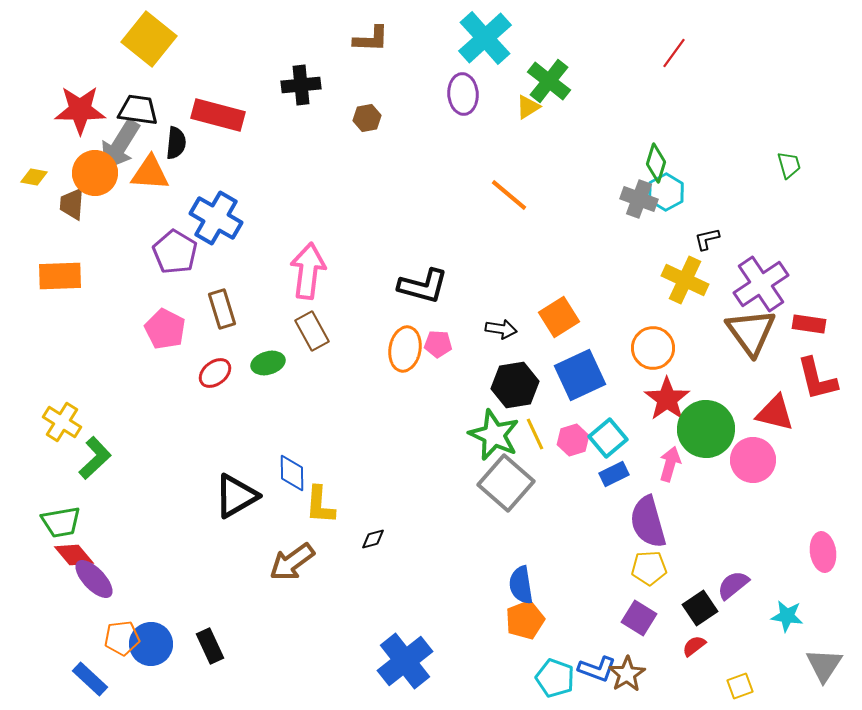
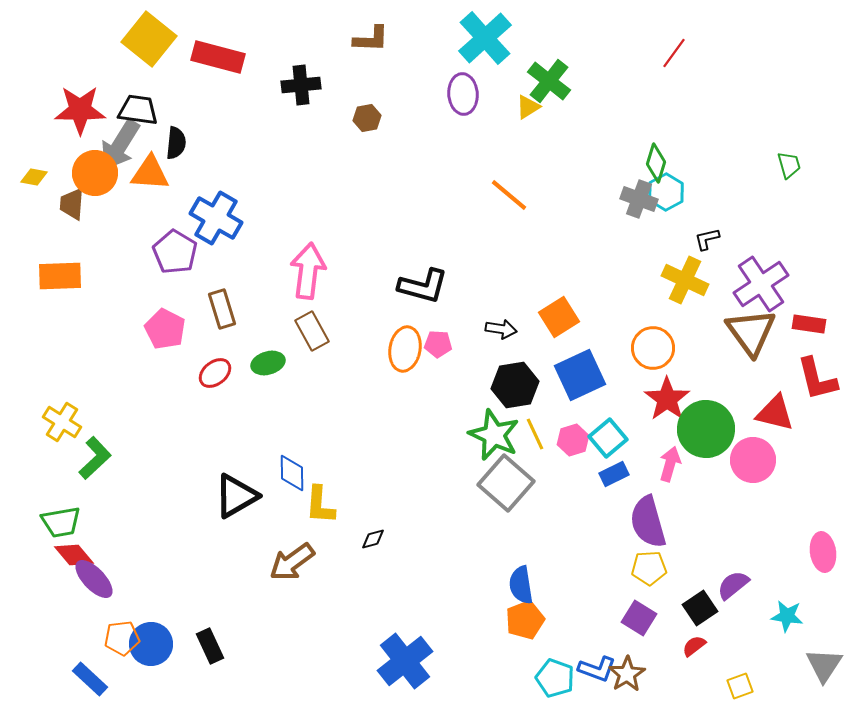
red rectangle at (218, 115): moved 58 px up
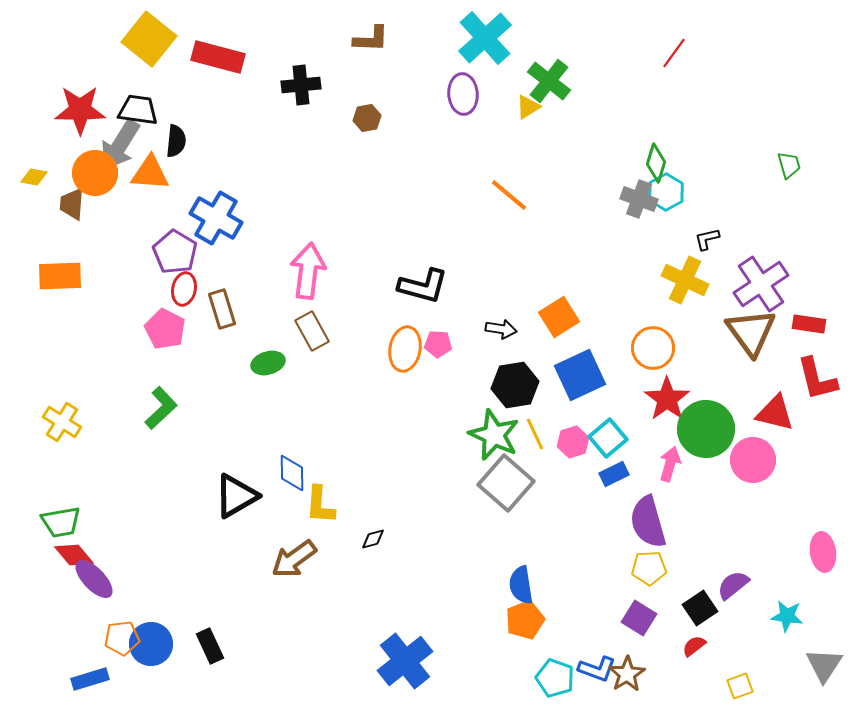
black semicircle at (176, 143): moved 2 px up
red ellipse at (215, 373): moved 31 px left, 84 px up; rotated 40 degrees counterclockwise
pink hexagon at (573, 440): moved 2 px down
green L-shape at (95, 458): moved 66 px right, 50 px up
brown arrow at (292, 562): moved 2 px right, 3 px up
blue rectangle at (90, 679): rotated 60 degrees counterclockwise
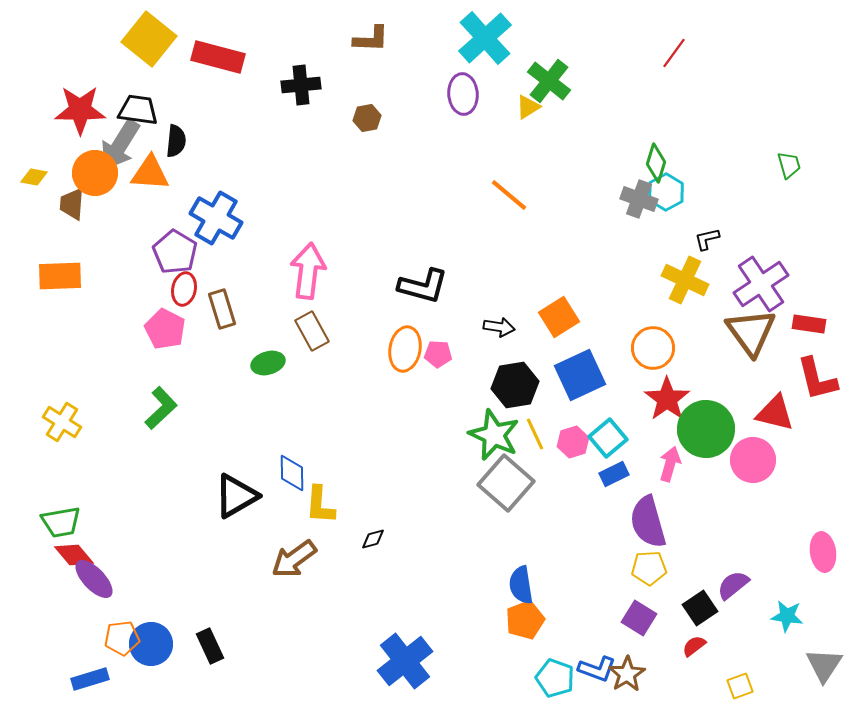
black arrow at (501, 329): moved 2 px left, 2 px up
pink pentagon at (438, 344): moved 10 px down
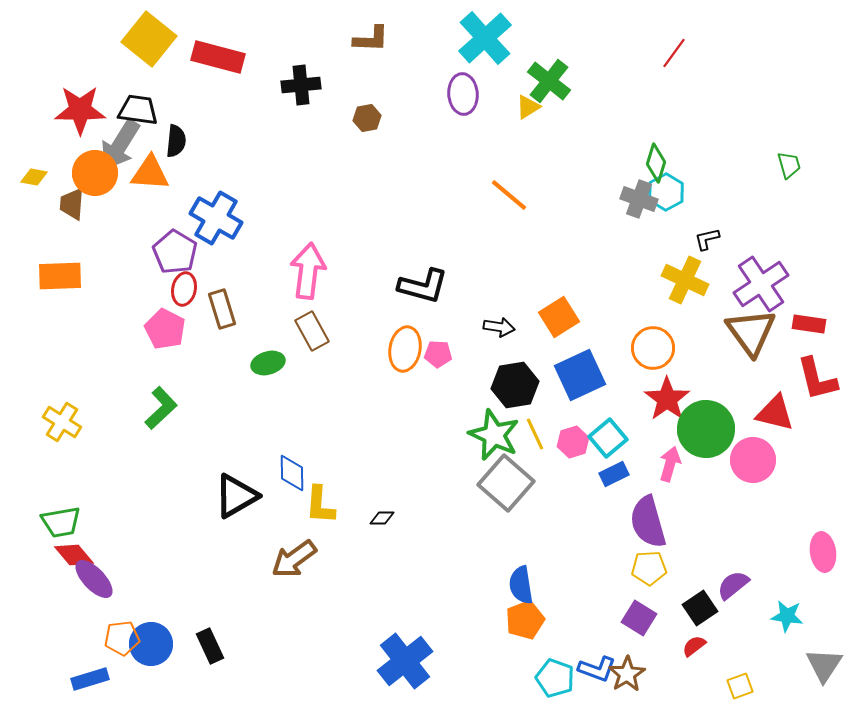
black diamond at (373, 539): moved 9 px right, 21 px up; rotated 15 degrees clockwise
